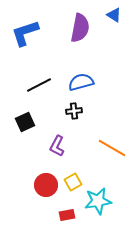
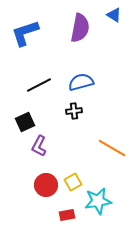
purple L-shape: moved 18 px left
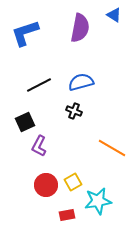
black cross: rotated 28 degrees clockwise
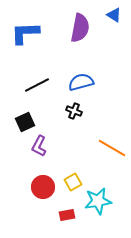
blue L-shape: rotated 16 degrees clockwise
black line: moved 2 px left
red circle: moved 3 px left, 2 px down
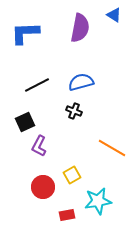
yellow square: moved 1 px left, 7 px up
